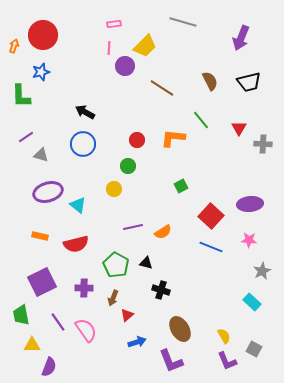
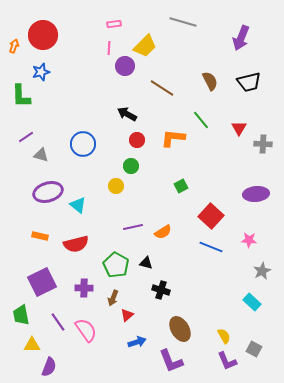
black arrow at (85, 112): moved 42 px right, 2 px down
green circle at (128, 166): moved 3 px right
yellow circle at (114, 189): moved 2 px right, 3 px up
purple ellipse at (250, 204): moved 6 px right, 10 px up
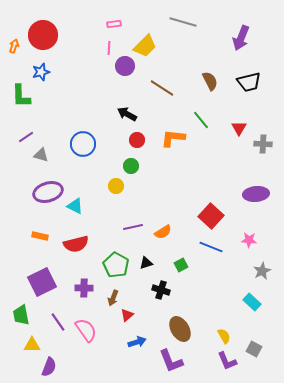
green square at (181, 186): moved 79 px down
cyan triangle at (78, 205): moved 3 px left, 1 px down; rotated 12 degrees counterclockwise
black triangle at (146, 263): rotated 32 degrees counterclockwise
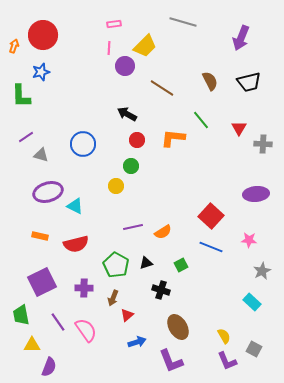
brown ellipse at (180, 329): moved 2 px left, 2 px up
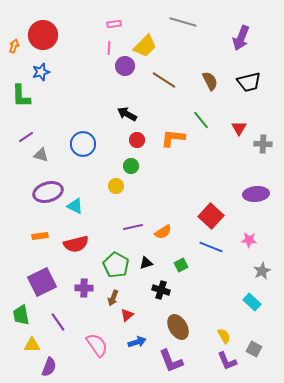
brown line at (162, 88): moved 2 px right, 8 px up
orange rectangle at (40, 236): rotated 21 degrees counterclockwise
pink semicircle at (86, 330): moved 11 px right, 15 px down
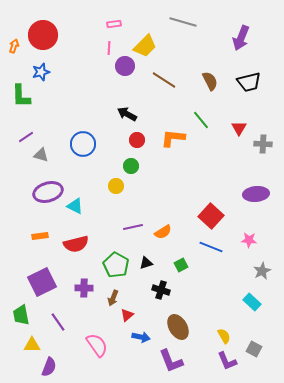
blue arrow at (137, 342): moved 4 px right, 5 px up; rotated 30 degrees clockwise
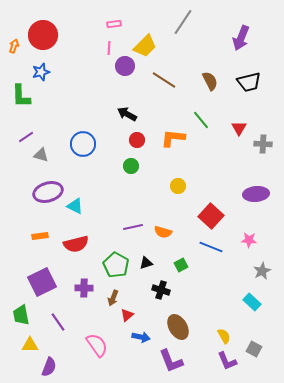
gray line at (183, 22): rotated 72 degrees counterclockwise
yellow circle at (116, 186): moved 62 px right
orange semicircle at (163, 232): rotated 48 degrees clockwise
yellow triangle at (32, 345): moved 2 px left
